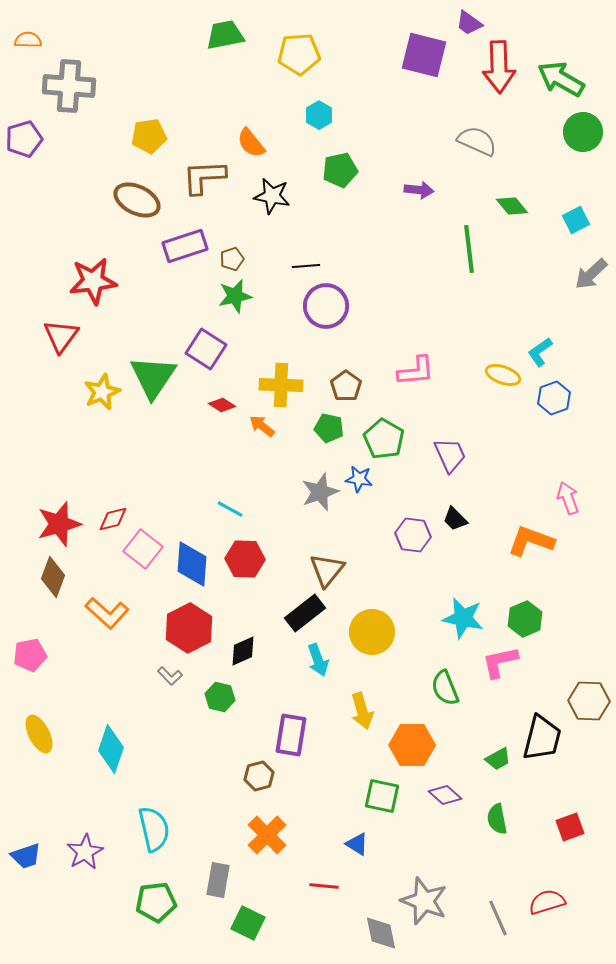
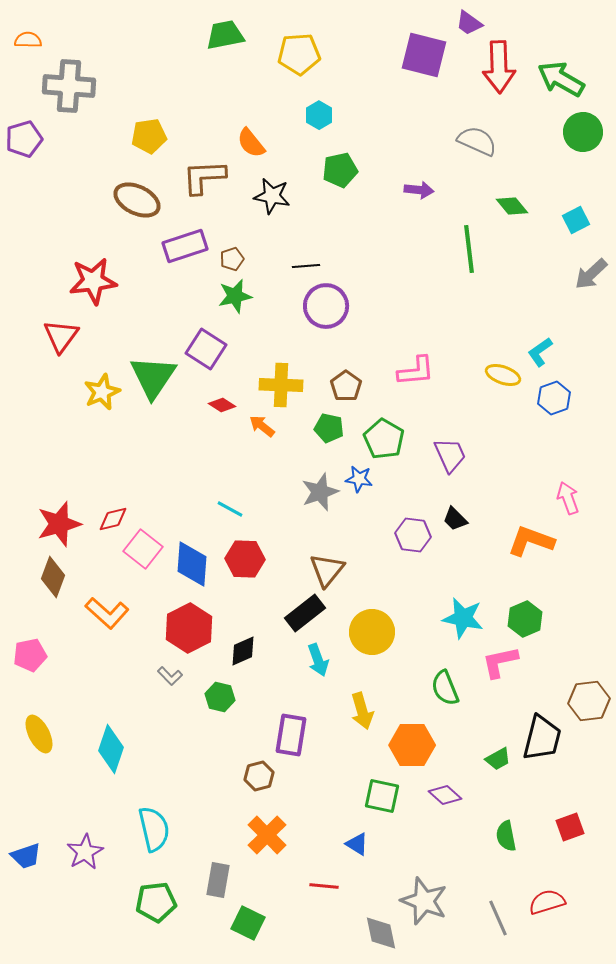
brown hexagon at (589, 701): rotated 9 degrees counterclockwise
green semicircle at (497, 819): moved 9 px right, 17 px down
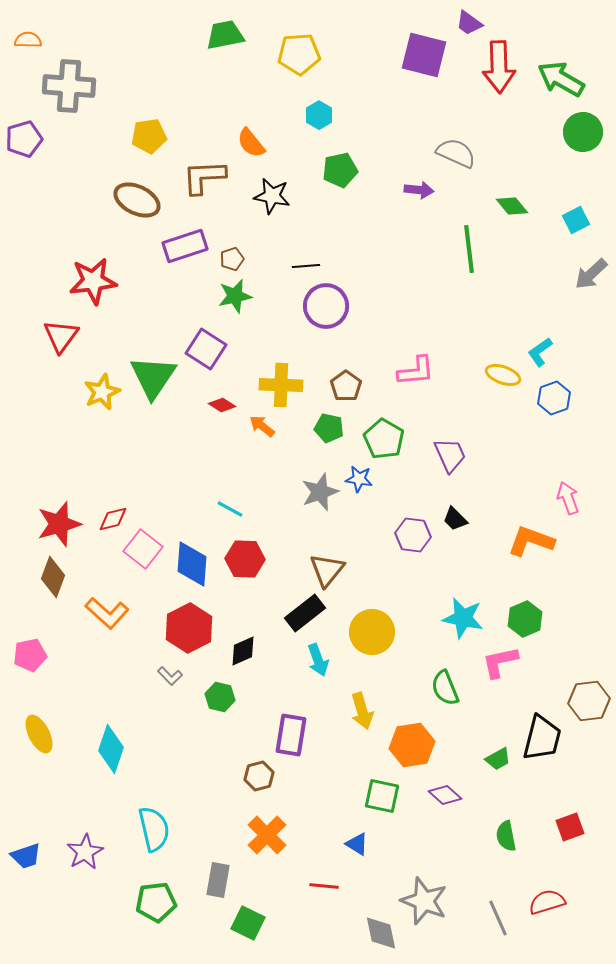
gray semicircle at (477, 141): moved 21 px left, 12 px down
orange hexagon at (412, 745): rotated 9 degrees counterclockwise
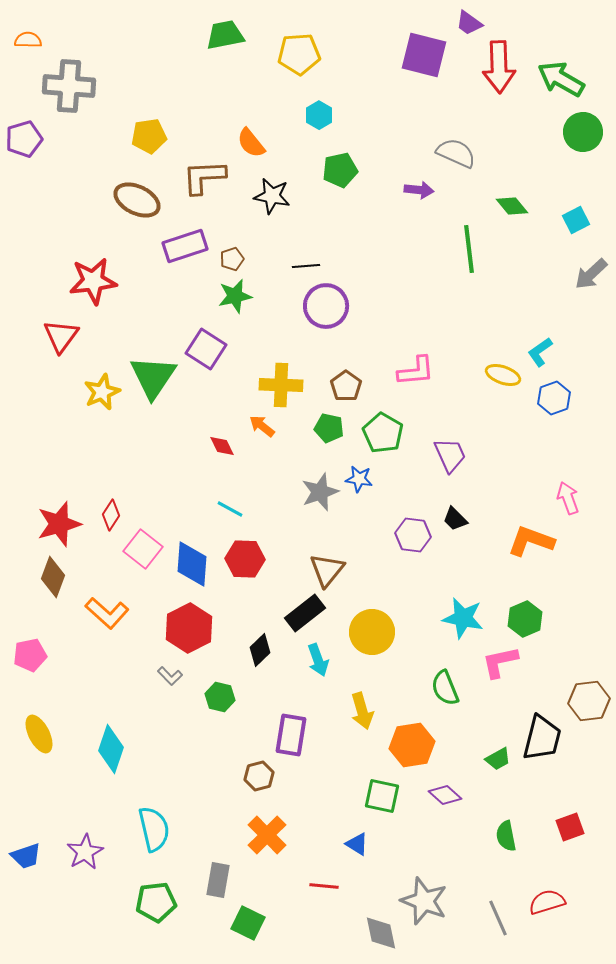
red diamond at (222, 405): moved 41 px down; rotated 32 degrees clockwise
green pentagon at (384, 439): moved 1 px left, 6 px up
red diamond at (113, 519): moved 2 px left, 4 px up; rotated 44 degrees counterclockwise
black diamond at (243, 651): moved 17 px right, 1 px up; rotated 20 degrees counterclockwise
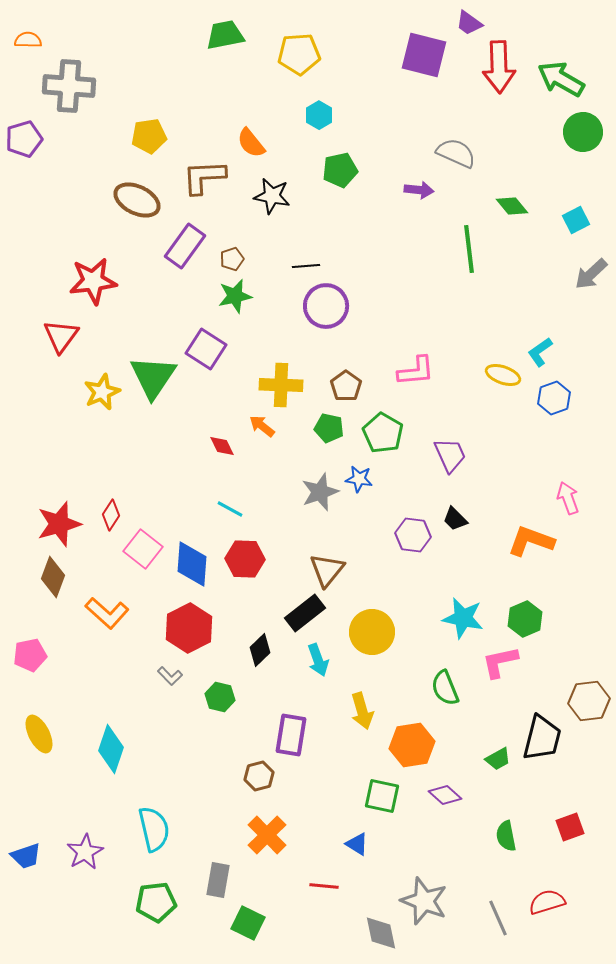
purple rectangle at (185, 246): rotated 36 degrees counterclockwise
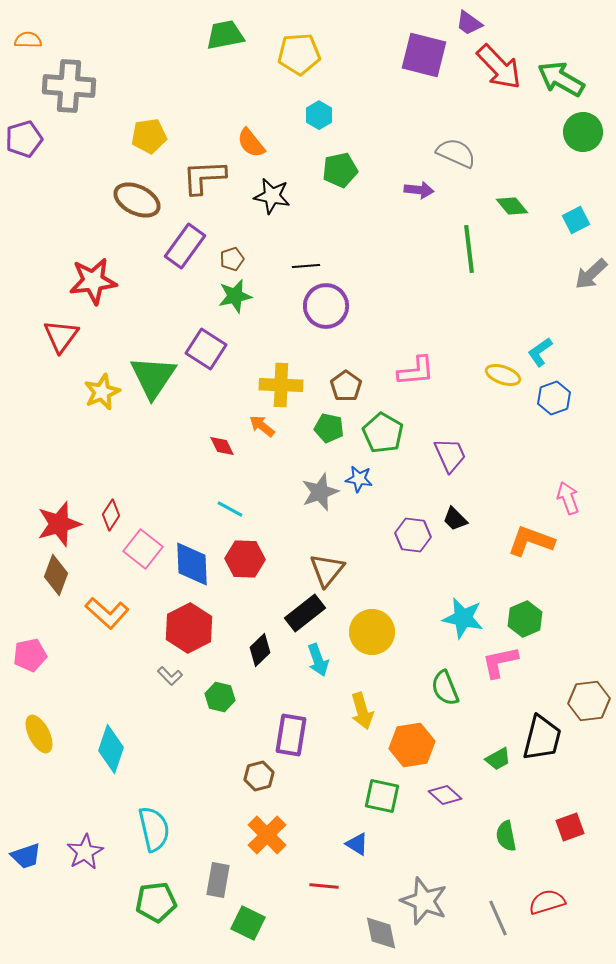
red arrow at (499, 67): rotated 42 degrees counterclockwise
blue diamond at (192, 564): rotated 6 degrees counterclockwise
brown diamond at (53, 577): moved 3 px right, 2 px up
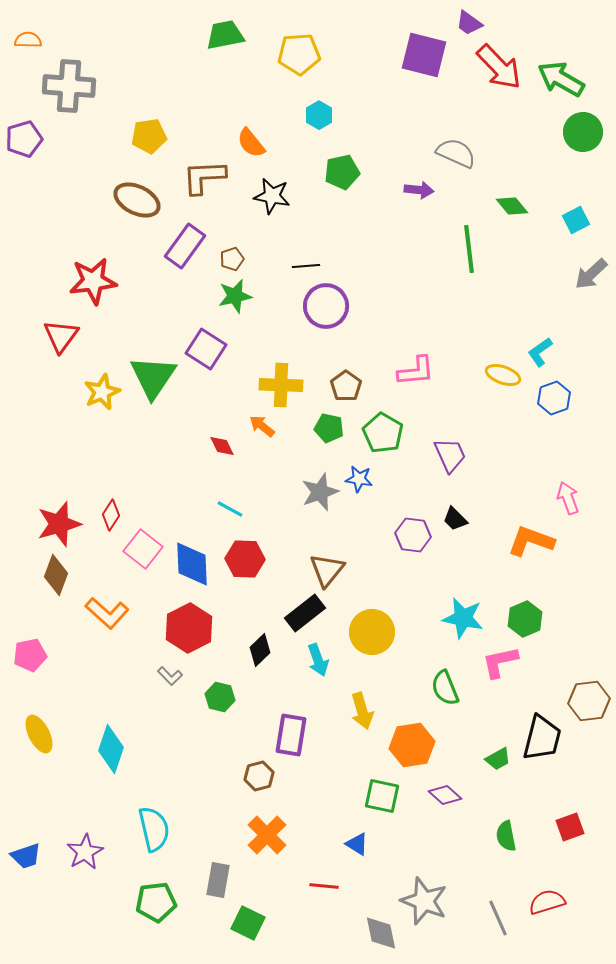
green pentagon at (340, 170): moved 2 px right, 2 px down
